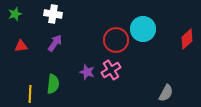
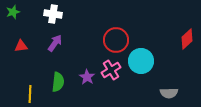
green star: moved 2 px left, 2 px up
cyan circle: moved 2 px left, 32 px down
purple star: moved 5 px down; rotated 14 degrees clockwise
green semicircle: moved 5 px right, 2 px up
gray semicircle: moved 3 px right; rotated 60 degrees clockwise
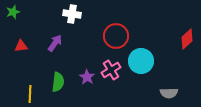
white cross: moved 19 px right
red circle: moved 4 px up
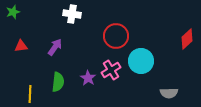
purple arrow: moved 4 px down
purple star: moved 1 px right, 1 px down
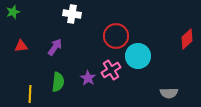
cyan circle: moved 3 px left, 5 px up
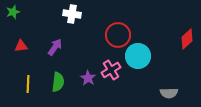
red circle: moved 2 px right, 1 px up
yellow line: moved 2 px left, 10 px up
